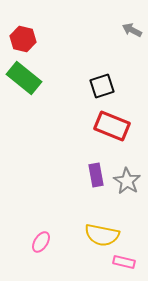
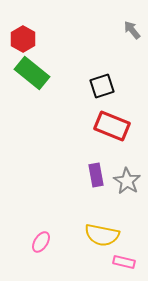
gray arrow: rotated 24 degrees clockwise
red hexagon: rotated 15 degrees clockwise
green rectangle: moved 8 px right, 5 px up
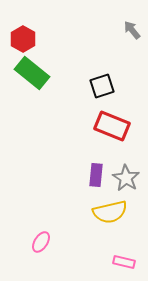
purple rectangle: rotated 15 degrees clockwise
gray star: moved 1 px left, 3 px up
yellow semicircle: moved 8 px right, 23 px up; rotated 24 degrees counterclockwise
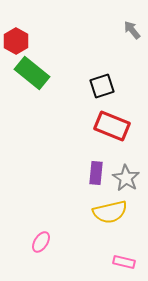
red hexagon: moved 7 px left, 2 px down
purple rectangle: moved 2 px up
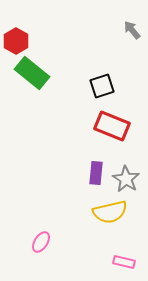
gray star: moved 1 px down
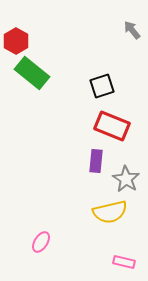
purple rectangle: moved 12 px up
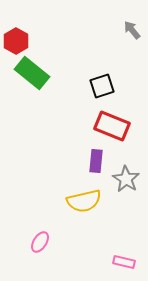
yellow semicircle: moved 26 px left, 11 px up
pink ellipse: moved 1 px left
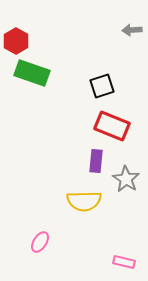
gray arrow: rotated 54 degrees counterclockwise
green rectangle: rotated 20 degrees counterclockwise
yellow semicircle: rotated 12 degrees clockwise
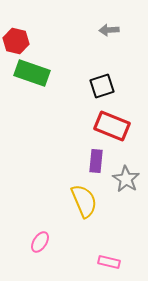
gray arrow: moved 23 px left
red hexagon: rotated 15 degrees counterclockwise
yellow semicircle: rotated 112 degrees counterclockwise
pink rectangle: moved 15 px left
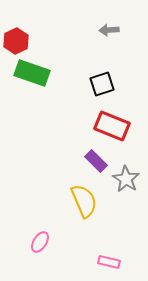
red hexagon: rotated 20 degrees clockwise
black square: moved 2 px up
purple rectangle: rotated 50 degrees counterclockwise
